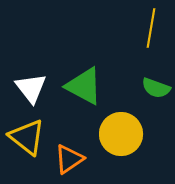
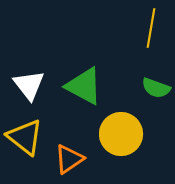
white triangle: moved 2 px left, 3 px up
yellow triangle: moved 2 px left
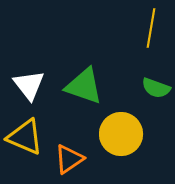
green triangle: rotated 9 degrees counterclockwise
yellow triangle: rotated 15 degrees counterclockwise
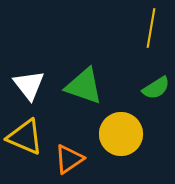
green semicircle: rotated 52 degrees counterclockwise
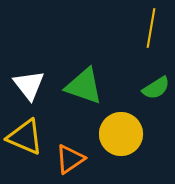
orange triangle: moved 1 px right
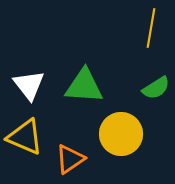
green triangle: rotated 15 degrees counterclockwise
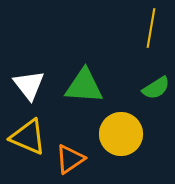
yellow triangle: moved 3 px right
